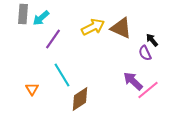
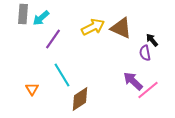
purple semicircle: rotated 14 degrees clockwise
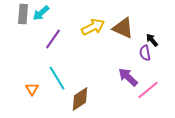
cyan arrow: moved 5 px up
brown triangle: moved 2 px right
cyan line: moved 5 px left, 3 px down
purple arrow: moved 5 px left, 4 px up
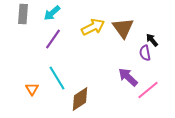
cyan arrow: moved 11 px right
brown triangle: rotated 30 degrees clockwise
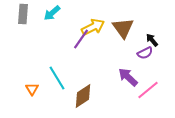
purple line: moved 28 px right
purple semicircle: rotated 105 degrees counterclockwise
brown diamond: moved 3 px right, 3 px up
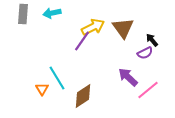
cyan arrow: rotated 30 degrees clockwise
purple line: moved 1 px right, 2 px down
orange triangle: moved 10 px right
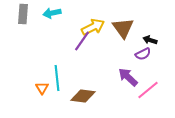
black arrow: moved 2 px left; rotated 32 degrees counterclockwise
purple semicircle: moved 2 px left, 1 px down
cyan line: rotated 25 degrees clockwise
orange triangle: moved 1 px up
brown diamond: rotated 40 degrees clockwise
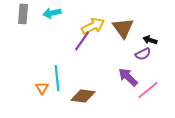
yellow arrow: moved 1 px up
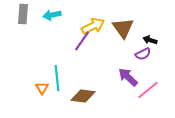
cyan arrow: moved 2 px down
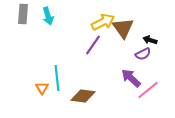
cyan arrow: moved 4 px left, 1 px down; rotated 96 degrees counterclockwise
yellow arrow: moved 10 px right, 4 px up
purple line: moved 11 px right, 4 px down
purple arrow: moved 3 px right, 1 px down
